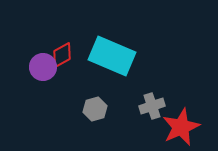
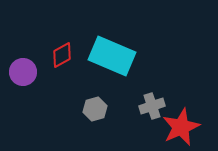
purple circle: moved 20 px left, 5 px down
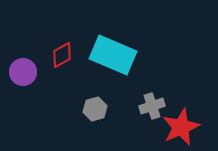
cyan rectangle: moved 1 px right, 1 px up
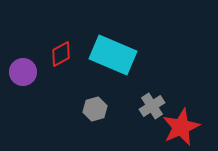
red diamond: moved 1 px left, 1 px up
gray cross: rotated 15 degrees counterclockwise
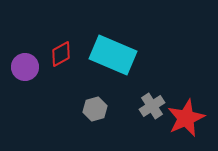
purple circle: moved 2 px right, 5 px up
red star: moved 5 px right, 9 px up
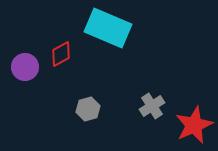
cyan rectangle: moved 5 px left, 27 px up
gray hexagon: moved 7 px left
red star: moved 8 px right, 7 px down
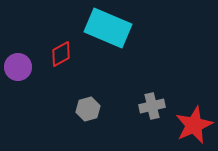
purple circle: moved 7 px left
gray cross: rotated 20 degrees clockwise
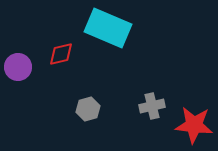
red diamond: rotated 16 degrees clockwise
red star: rotated 30 degrees clockwise
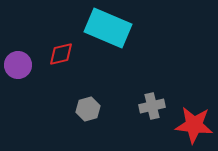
purple circle: moved 2 px up
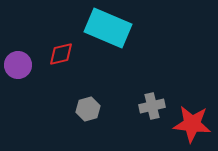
red star: moved 2 px left, 1 px up
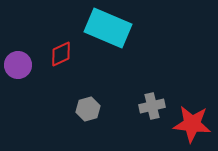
red diamond: rotated 12 degrees counterclockwise
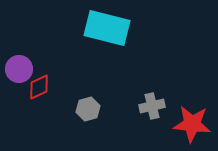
cyan rectangle: moved 1 px left; rotated 9 degrees counterclockwise
red diamond: moved 22 px left, 33 px down
purple circle: moved 1 px right, 4 px down
